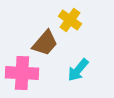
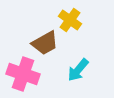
brown trapezoid: rotated 20 degrees clockwise
pink cross: moved 1 px right, 1 px down; rotated 16 degrees clockwise
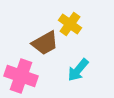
yellow cross: moved 4 px down
pink cross: moved 2 px left, 2 px down
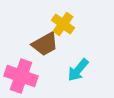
yellow cross: moved 7 px left
brown trapezoid: moved 1 px down
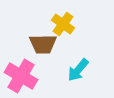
brown trapezoid: moved 2 px left; rotated 28 degrees clockwise
pink cross: rotated 12 degrees clockwise
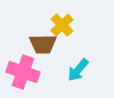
yellow cross: moved 1 px left, 1 px down; rotated 10 degrees clockwise
pink cross: moved 2 px right, 4 px up; rotated 12 degrees counterclockwise
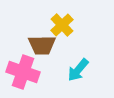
brown trapezoid: moved 1 px left, 1 px down
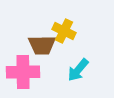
yellow cross: moved 2 px right, 6 px down; rotated 20 degrees counterclockwise
pink cross: rotated 20 degrees counterclockwise
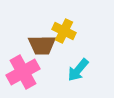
pink cross: rotated 28 degrees counterclockwise
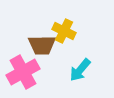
cyan arrow: moved 2 px right
